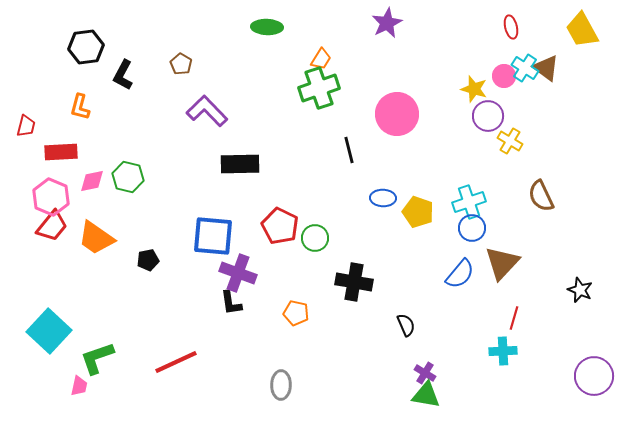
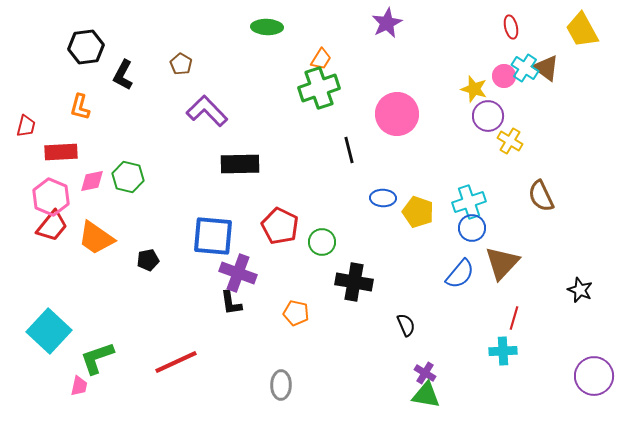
green circle at (315, 238): moved 7 px right, 4 px down
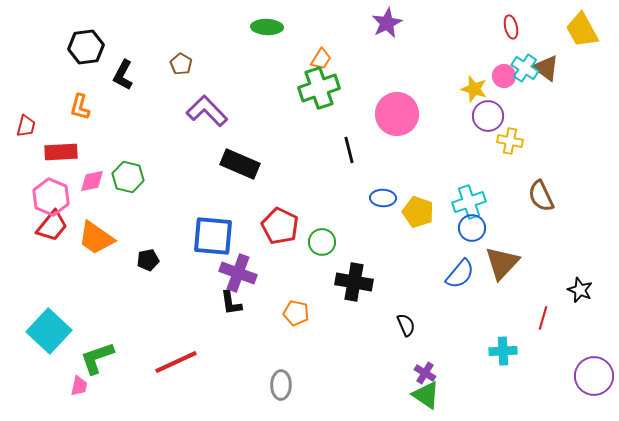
yellow cross at (510, 141): rotated 20 degrees counterclockwise
black rectangle at (240, 164): rotated 24 degrees clockwise
red line at (514, 318): moved 29 px right
green triangle at (426, 395): rotated 24 degrees clockwise
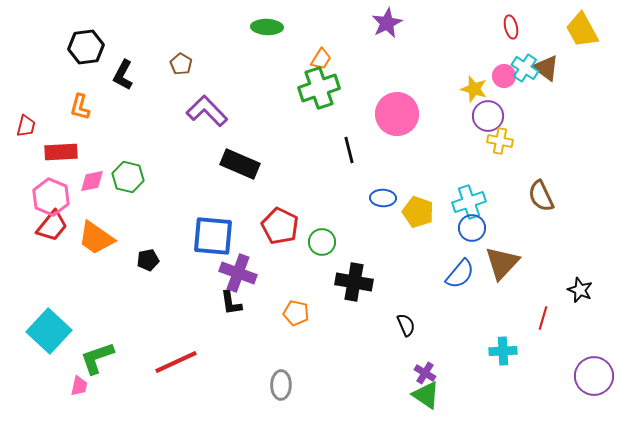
yellow cross at (510, 141): moved 10 px left
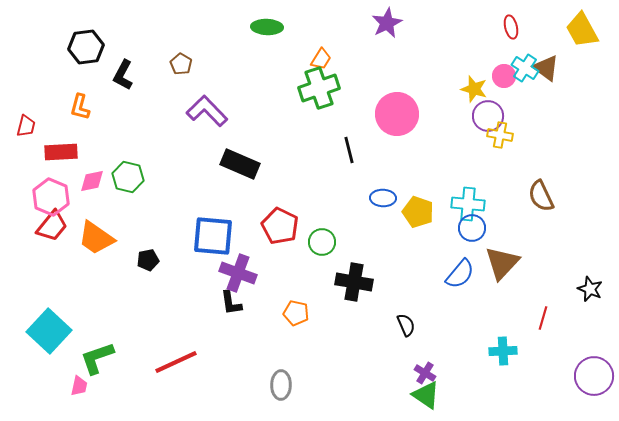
yellow cross at (500, 141): moved 6 px up
cyan cross at (469, 202): moved 1 px left, 2 px down; rotated 24 degrees clockwise
black star at (580, 290): moved 10 px right, 1 px up
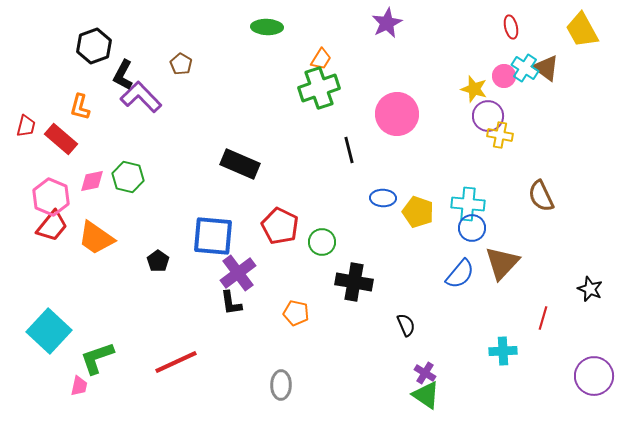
black hexagon at (86, 47): moved 8 px right, 1 px up; rotated 12 degrees counterclockwise
purple L-shape at (207, 111): moved 66 px left, 14 px up
red rectangle at (61, 152): moved 13 px up; rotated 44 degrees clockwise
black pentagon at (148, 260): moved 10 px right, 1 px down; rotated 25 degrees counterclockwise
purple cross at (238, 273): rotated 33 degrees clockwise
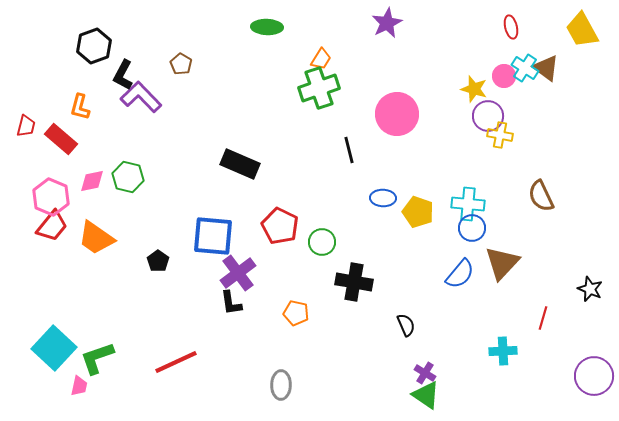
cyan square at (49, 331): moved 5 px right, 17 px down
